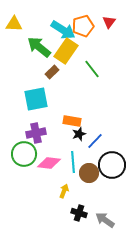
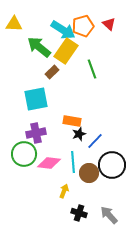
red triangle: moved 2 px down; rotated 24 degrees counterclockwise
green line: rotated 18 degrees clockwise
gray arrow: moved 4 px right, 5 px up; rotated 12 degrees clockwise
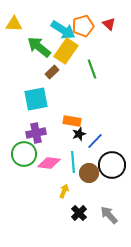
black cross: rotated 28 degrees clockwise
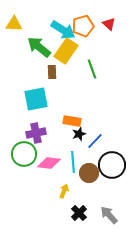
brown rectangle: rotated 48 degrees counterclockwise
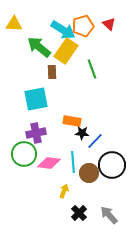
black star: moved 3 px right, 1 px up; rotated 24 degrees clockwise
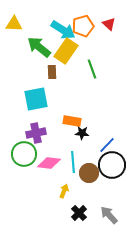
blue line: moved 12 px right, 4 px down
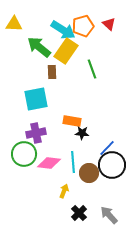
blue line: moved 3 px down
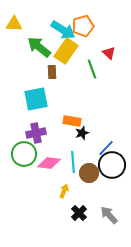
red triangle: moved 29 px down
black star: rotated 24 degrees counterclockwise
blue line: moved 1 px left
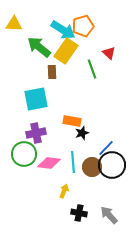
brown circle: moved 3 px right, 6 px up
black cross: rotated 35 degrees counterclockwise
